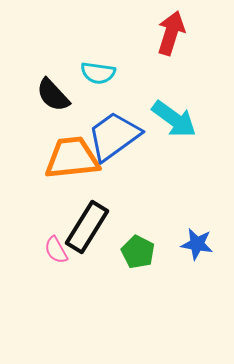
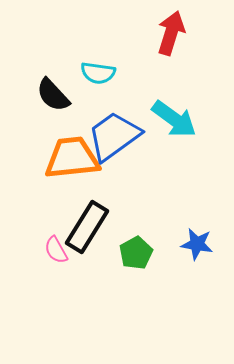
green pentagon: moved 2 px left, 1 px down; rotated 16 degrees clockwise
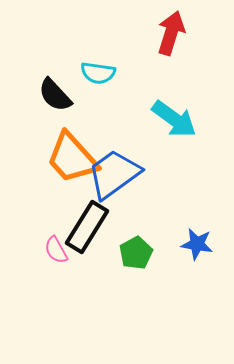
black semicircle: moved 2 px right
blue trapezoid: moved 38 px down
orange trapezoid: rotated 126 degrees counterclockwise
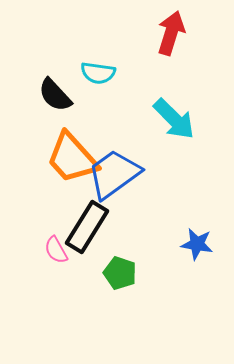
cyan arrow: rotated 9 degrees clockwise
green pentagon: moved 16 px left, 20 px down; rotated 24 degrees counterclockwise
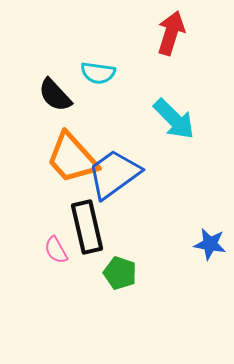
black rectangle: rotated 45 degrees counterclockwise
blue star: moved 13 px right
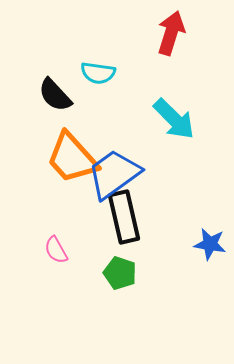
black rectangle: moved 37 px right, 10 px up
